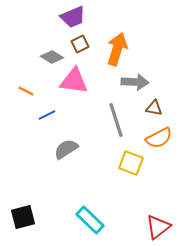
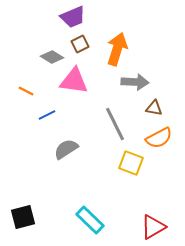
gray line: moved 1 px left, 4 px down; rotated 8 degrees counterclockwise
red triangle: moved 5 px left; rotated 8 degrees clockwise
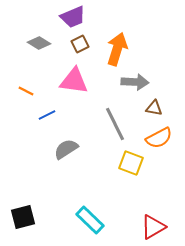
gray diamond: moved 13 px left, 14 px up
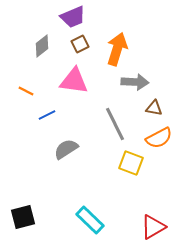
gray diamond: moved 3 px right, 3 px down; rotated 70 degrees counterclockwise
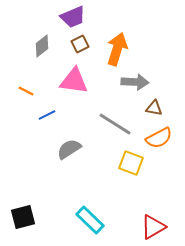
gray line: rotated 32 degrees counterclockwise
gray semicircle: moved 3 px right
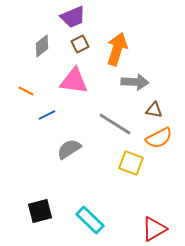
brown triangle: moved 2 px down
black square: moved 17 px right, 6 px up
red triangle: moved 1 px right, 2 px down
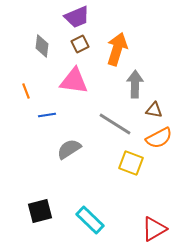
purple trapezoid: moved 4 px right
gray diamond: rotated 45 degrees counterclockwise
gray arrow: moved 2 px down; rotated 92 degrees counterclockwise
orange line: rotated 42 degrees clockwise
blue line: rotated 18 degrees clockwise
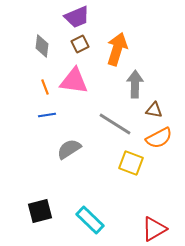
orange line: moved 19 px right, 4 px up
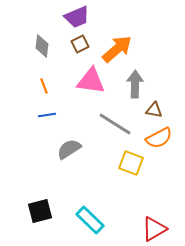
orange arrow: rotated 32 degrees clockwise
pink triangle: moved 17 px right
orange line: moved 1 px left, 1 px up
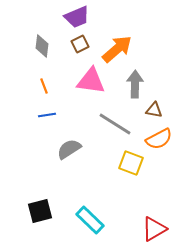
orange semicircle: moved 1 px down
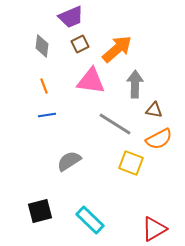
purple trapezoid: moved 6 px left
gray semicircle: moved 12 px down
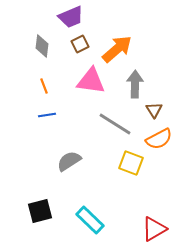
brown triangle: rotated 48 degrees clockwise
